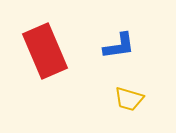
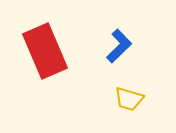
blue L-shape: rotated 36 degrees counterclockwise
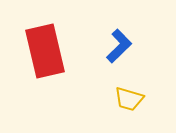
red rectangle: rotated 10 degrees clockwise
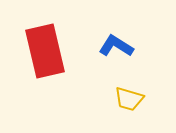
blue L-shape: moved 3 px left; rotated 104 degrees counterclockwise
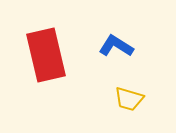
red rectangle: moved 1 px right, 4 px down
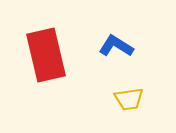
yellow trapezoid: rotated 24 degrees counterclockwise
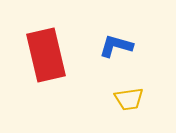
blue L-shape: rotated 16 degrees counterclockwise
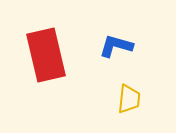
yellow trapezoid: rotated 76 degrees counterclockwise
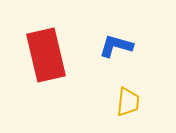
yellow trapezoid: moved 1 px left, 3 px down
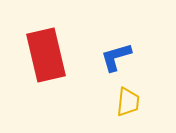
blue L-shape: moved 11 px down; rotated 32 degrees counterclockwise
